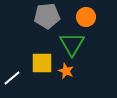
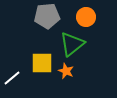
green triangle: rotated 20 degrees clockwise
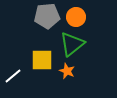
orange circle: moved 10 px left
yellow square: moved 3 px up
orange star: moved 1 px right
white line: moved 1 px right, 2 px up
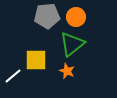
yellow square: moved 6 px left
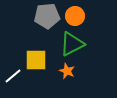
orange circle: moved 1 px left, 1 px up
green triangle: rotated 12 degrees clockwise
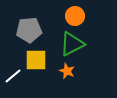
gray pentagon: moved 18 px left, 14 px down
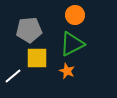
orange circle: moved 1 px up
yellow square: moved 1 px right, 2 px up
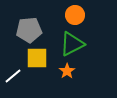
orange star: rotated 14 degrees clockwise
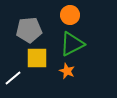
orange circle: moved 5 px left
orange star: rotated 14 degrees counterclockwise
white line: moved 2 px down
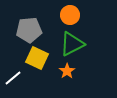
yellow square: rotated 25 degrees clockwise
orange star: rotated 14 degrees clockwise
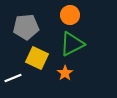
gray pentagon: moved 3 px left, 3 px up
orange star: moved 2 px left, 2 px down
white line: rotated 18 degrees clockwise
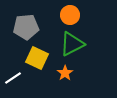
white line: rotated 12 degrees counterclockwise
